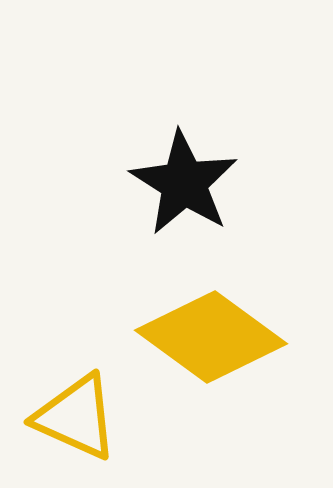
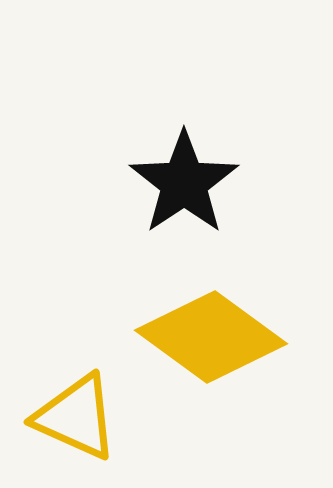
black star: rotated 6 degrees clockwise
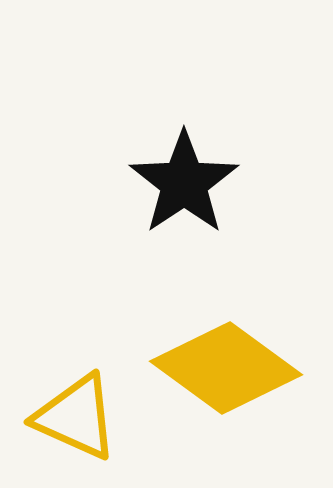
yellow diamond: moved 15 px right, 31 px down
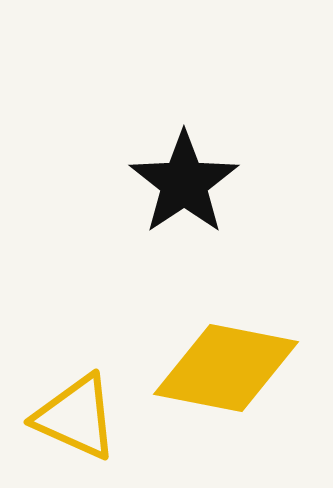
yellow diamond: rotated 25 degrees counterclockwise
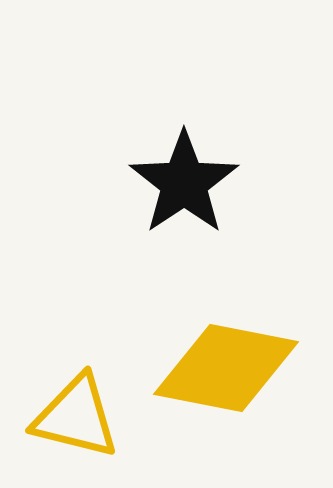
yellow triangle: rotated 10 degrees counterclockwise
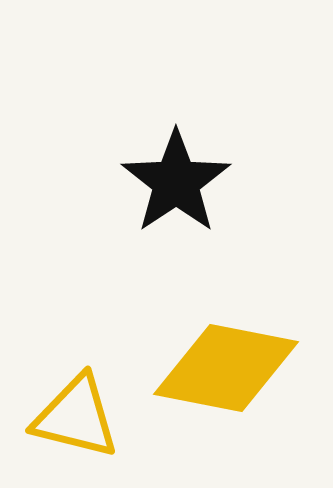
black star: moved 8 px left, 1 px up
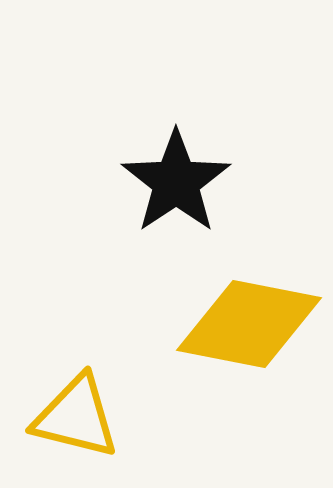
yellow diamond: moved 23 px right, 44 px up
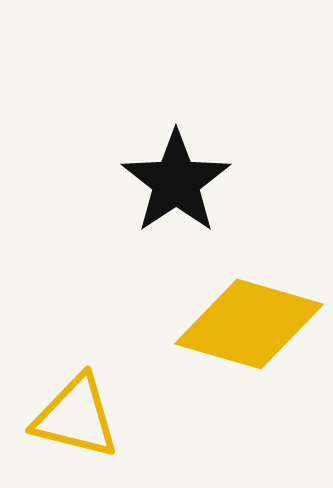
yellow diamond: rotated 5 degrees clockwise
